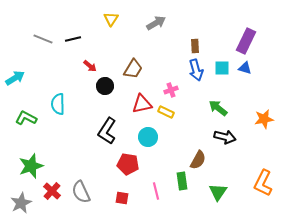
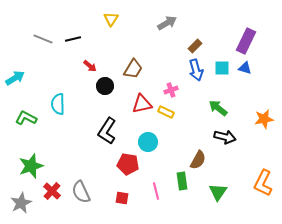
gray arrow: moved 11 px right
brown rectangle: rotated 48 degrees clockwise
cyan circle: moved 5 px down
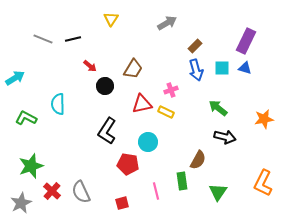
red square: moved 5 px down; rotated 24 degrees counterclockwise
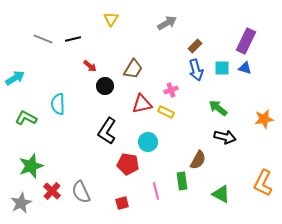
green triangle: moved 3 px right, 2 px down; rotated 36 degrees counterclockwise
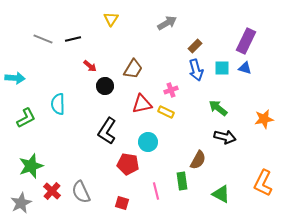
cyan arrow: rotated 36 degrees clockwise
green L-shape: rotated 125 degrees clockwise
red square: rotated 32 degrees clockwise
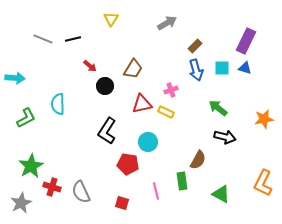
green star: rotated 10 degrees counterclockwise
red cross: moved 4 px up; rotated 24 degrees counterclockwise
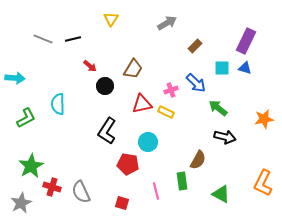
blue arrow: moved 13 px down; rotated 30 degrees counterclockwise
